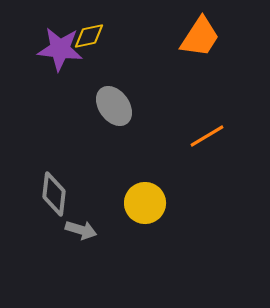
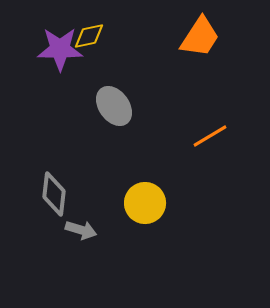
purple star: rotated 6 degrees counterclockwise
orange line: moved 3 px right
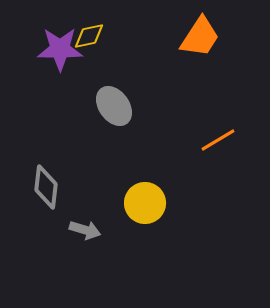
orange line: moved 8 px right, 4 px down
gray diamond: moved 8 px left, 7 px up
gray arrow: moved 4 px right
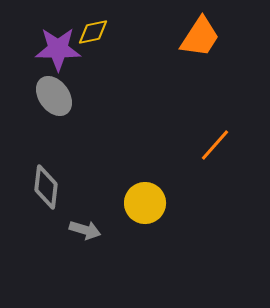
yellow diamond: moved 4 px right, 4 px up
purple star: moved 2 px left
gray ellipse: moved 60 px left, 10 px up
orange line: moved 3 px left, 5 px down; rotated 18 degrees counterclockwise
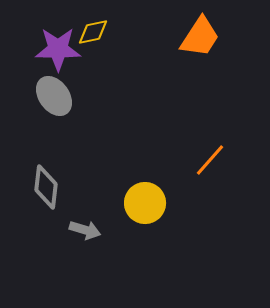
orange line: moved 5 px left, 15 px down
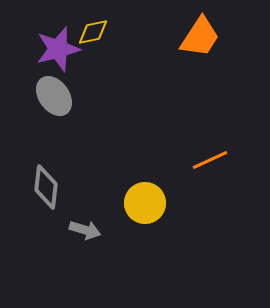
purple star: rotated 15 degrees counterclockwise
orange line: rotated 24 degrees clockwise
